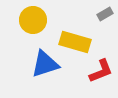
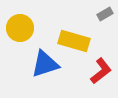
yellow circle: moved 13 px left, 8 px down
yellow rectangle: moved 1 px left, 1 px up
red L-shape: rotated 16 degrees counterclockwise
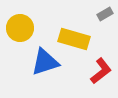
yellow rectangle: moved 2 px up
blue triangle: moved 2 px up
